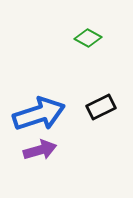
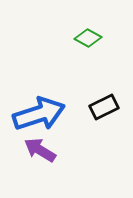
black rectangle: moved 3 px right
purple arrow: rotated 132 degrees counterclockwise
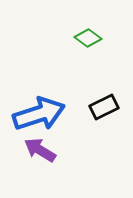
green diamond: rotated 8 degrees clockwise
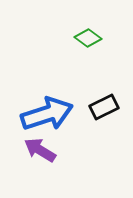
blue arrow: moved 8 px right
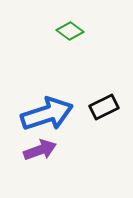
green diamond: moved 18 px left, 7 px up
purple arrow: rotated 128 degrees clockwise
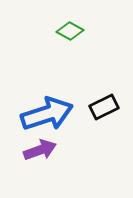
green diamond: rotated 8 degrees counterclockwise
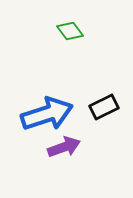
green diamond: rotated 24 degrees clockwise
purple arrow: moved 24 px right, 3 px up
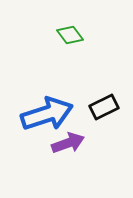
green diamond: moved 4 px down
purple arrow: moved 4 px right, 4 px up
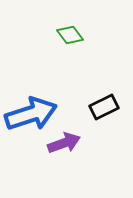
blue arrow: moved 16 px left
purple arrow: moved 4 px left
